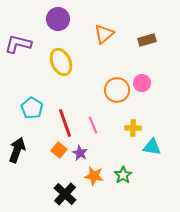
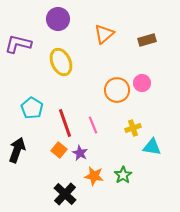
yellow cross: rotated 21 degrees counterclockwise
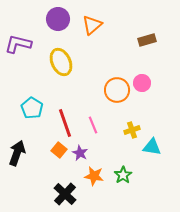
orange triangle: moved 12 px left, 9 px up
yellow cross: moved 1 px left, 2 px down
black arrow: moved 3 px down
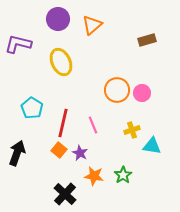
pink circle: moved 10 px down
red line: moved 2 px left; rotated 32 degrees clockwise
cyan triangle: moved 1 px up
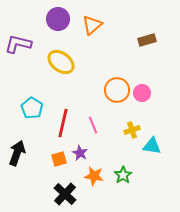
yellow ellipse: rotated 28 degrees counterclockwise
orange square: moved 9 px down; rotated 35 degrees clockwise
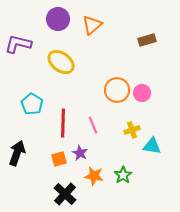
cyan pentagon: moved 4 px up
red line: rotated 12 degrees counterclockwise
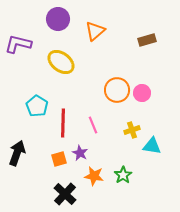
orange triangle: moved 3 px right, 6 px down
cyan pentagon: moved 5 px right, 2 px down
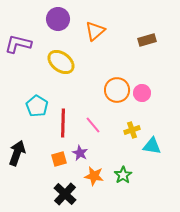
pink line: rotated 18 degrees counterclockwise
